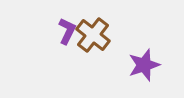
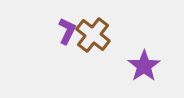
purple star: moved 1 px down; rotated 16 degrees counterclockwise
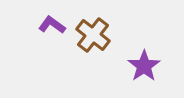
purple L-shape: moved 15 px left, 6 px up; rotated 80 degrees counterclockwise
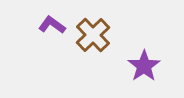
brown cross: rotated 8 degrees clockwise
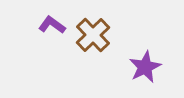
purple star: moved 1 px right, 1 px down; rotated 8 degrees clockwise
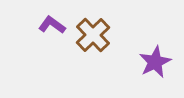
purple star: moved 10 px right, 5 px up
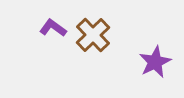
purple L-shape: moved 1 px right, 3 px down
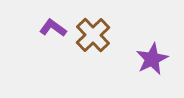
purple star: moved 3 px left, 3 px up
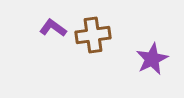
brown cross: rotated 36 degrees clockwise
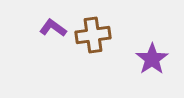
purple star: rotated 8 degrees counterclockwise
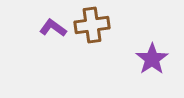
brown cross: moved 1 px left, 10 px up
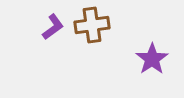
purple L-shape: moved 1 px up; rotated 108 degrees clockwise
